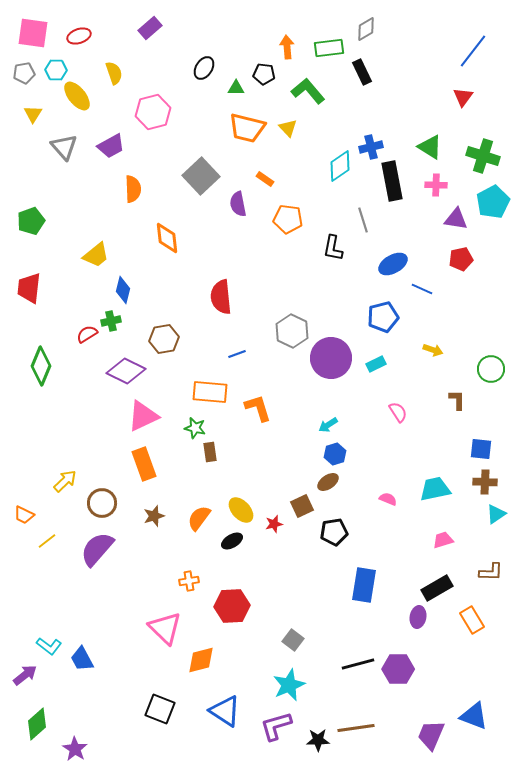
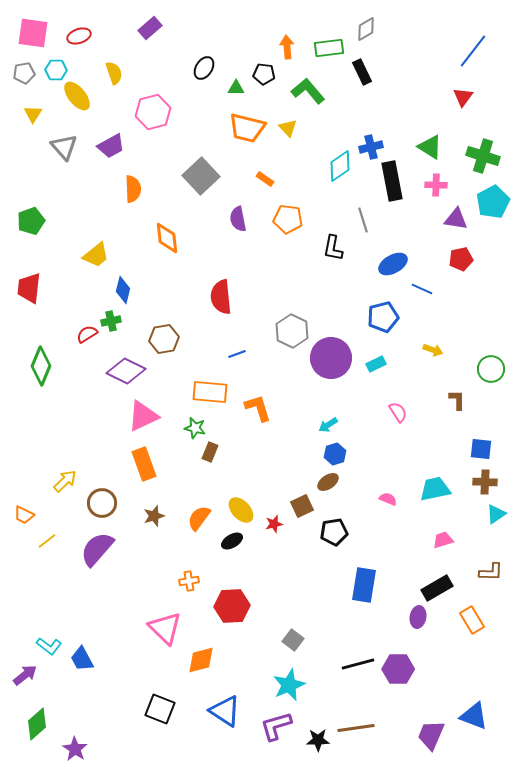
purple semicircle at (238, 204): moved 15 px down
brown rectangle at (210, 452): rotated 30 degrees clockwise
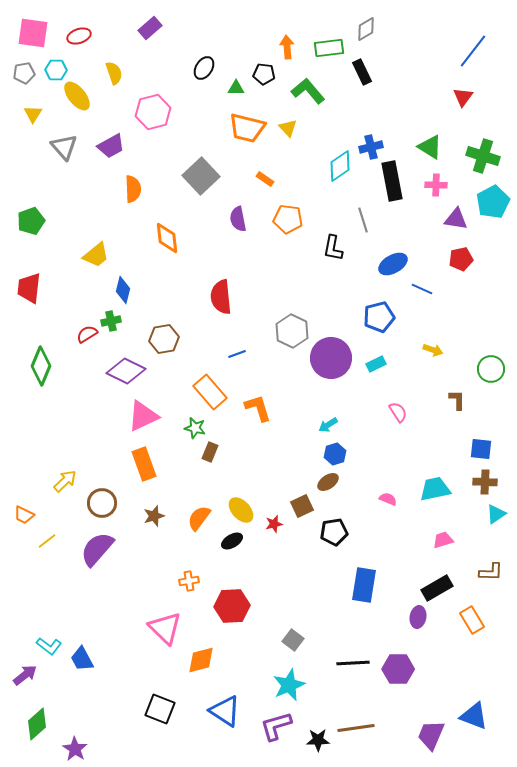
blue pentagon at (383, 317): moved 4 px left
orange rectangle at (210, 392): rotated 44 degrees clockwise
black line at (358, 664): moved 5 px left, 1 px up; rotated 12 degrees clockwise
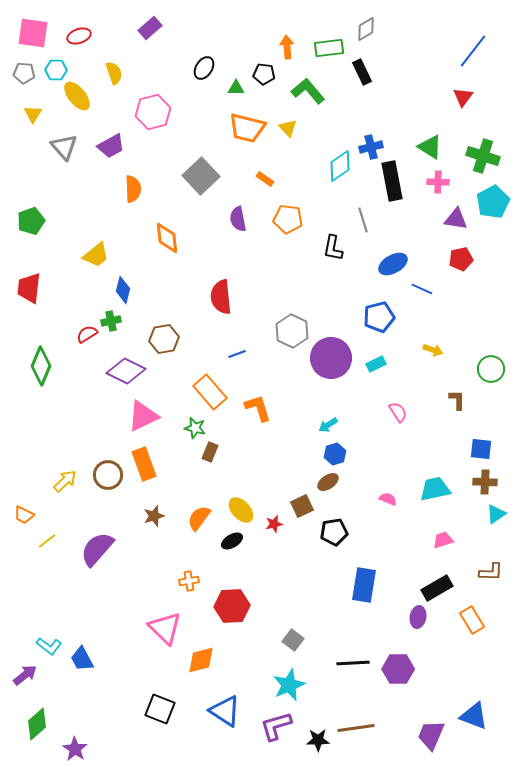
gray pentagon at (24, 73): rotated 15 degrees clockwise
pink cross at (436, 185): moved 2 px right, 3 px up
brown circle at (102, 503): moved 6 px right, 28 px up
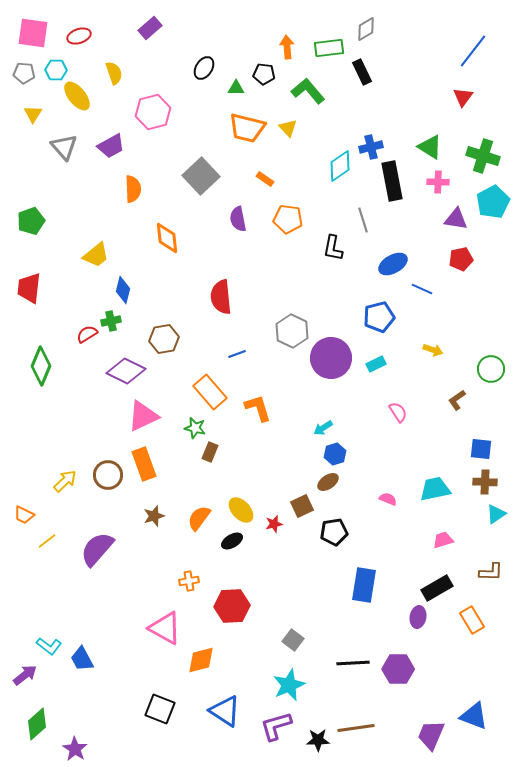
brown L-shape at (457, 400): rotated 125 degrees counterclockwise
cyan arrow at (328, 425): moved 5 px left, 3 px down
pink triangle at (165, 628): rotated 15 degrees counterclockwise
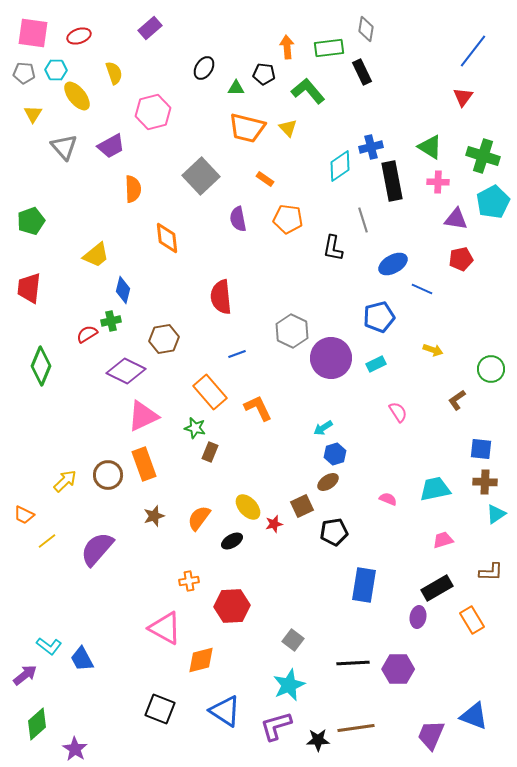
gray diamond at (366, 29): rotated 50 degrees counterclockwise
orange L-shape at (258, 408): rotated 8 degrees counterclockwise
yellow ellipse at (241, 510): moved 7 px right, 3 px up
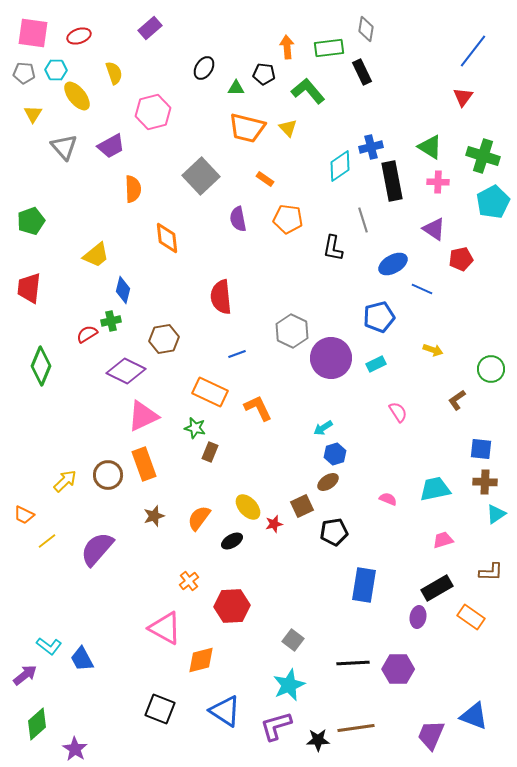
purple triangle at (456, 219): moved 22 px left, 10 px down; rotated 25 degrees clockwise
orange rectangle at (210, 392): rotated 24 degrees counterclockwise
orange cross at (189, 581): rotated 30 degrees counterclockwise
orange rectangle at (472, 620): moved 1 px left, 3 px up; rotated 24 degrees counterclockwise
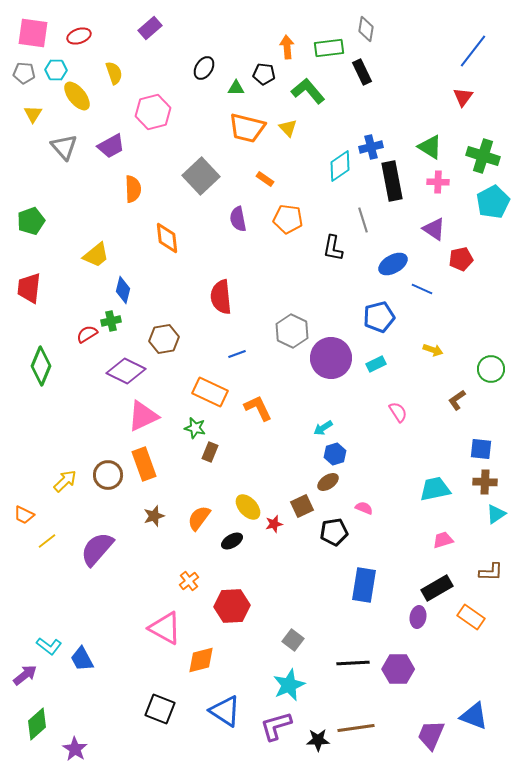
pink semicircle at (388, 499): moved 24 px left, 9 px down
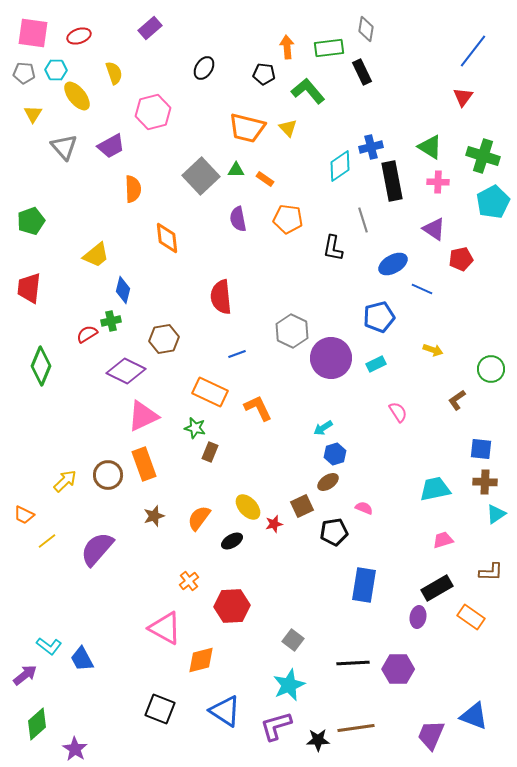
green triangle at (236, 88): moved 82 px down
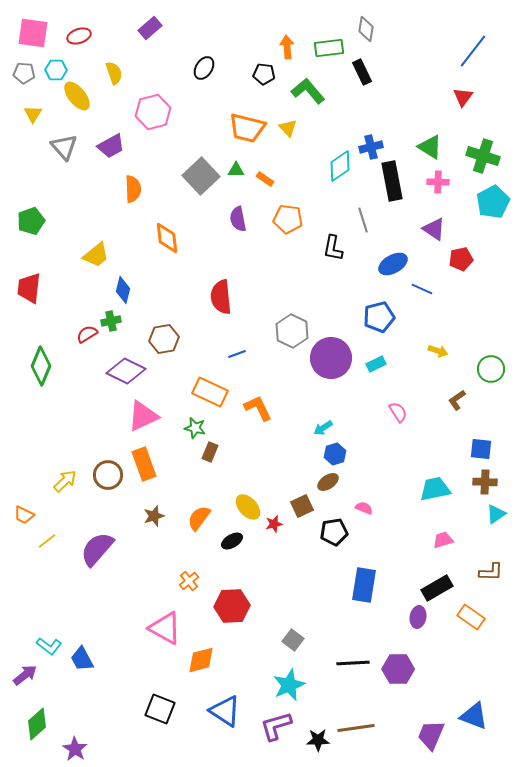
yellow arrow at (433, 350): moved 5 px right, 1 px down
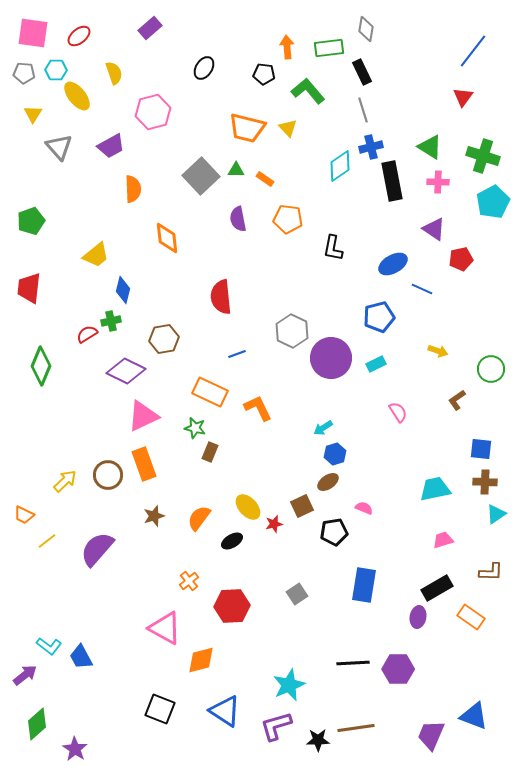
red ellipse at (79, 36): rotated 20 degrees counterclockwise
gray triangle at (64, 147): moved 5 px left
gray line at (363, 220): moved 110 px up
gray square at (293, 640): moved 4 px right, 46 px up; rotated 20 degrees clockwise
blue trapezoid at (82, 659): moved 1 px left, 2 px up
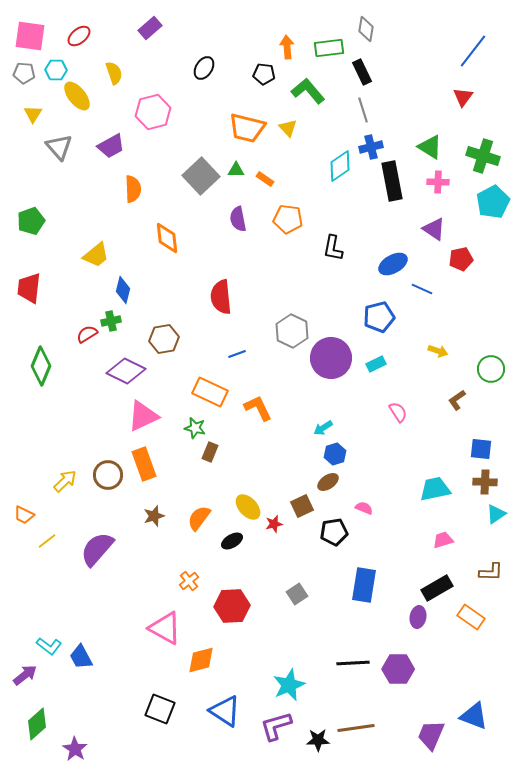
pink square at (33, 33): moved 3 px left, 3 px down
